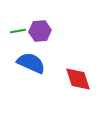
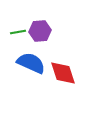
green line: moved 1 px down
red diamond: moved 15 px left, 6 px up
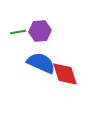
blue semicircle: moved 10 px right
red diamond: moved 2 px right, 1 px down
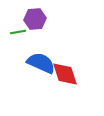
purple hexagon: moved 5 px left, 12 px up
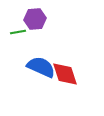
blue semicircle: moved 4 px down
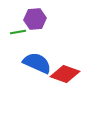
blue semicircle: moved 4 px left, 4 px up
red diamond: rotated 52 degrees counterclockwise
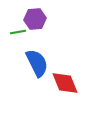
blue semicircle: rotated 40 degrees clockwise
red diamond: moved 9 px down; rotated 48 degrees clockwise
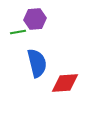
blue semicircle: rotated 12 degrees clockwise
red diamond: rotated 72 degrees counterclockwise
